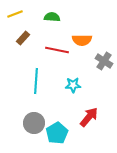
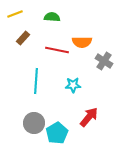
orange semicircle: moved 2 px down
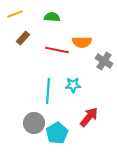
cyan line: moved 12 px right, 10 px down
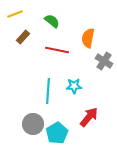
green semicircle: moved 4 px down; rotated 35 degrees clockwise
brown rectangle: moved 1 px up
orange semicircle: moved 6 px right, 4 px up; rotated 102 degrees clockwise
cyan star: moved 1 px right, 1 px down
gray circle: moved 1 px left, 1 px down
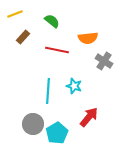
orange semicircle: rotated 108 degrees counterclockwise
cyan star: rotated 21 degrees clockwise
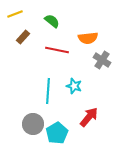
gray cross: moved 2 px left, 1 px up
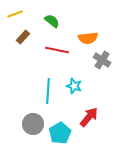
cyan pentagon: moved 3 px right
